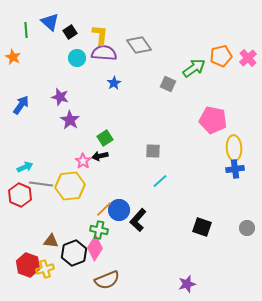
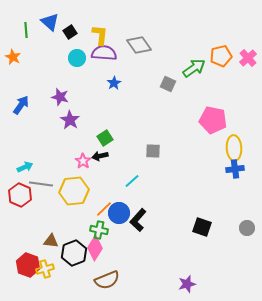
cyan line at (160, 181): moved 28 px left
yellow hexagon at (70, 186): moved 4 px right, 5 px down
blue circle at (119, 210): moved 3 px down
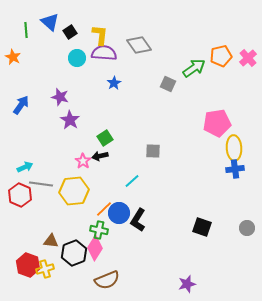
pink pentagon at (213, 120): moved 4 px right, 3 px down; rotated 20 degrees counterclockwise
black L-shape at (138, 220): rotated 10 degrees counterclockwise
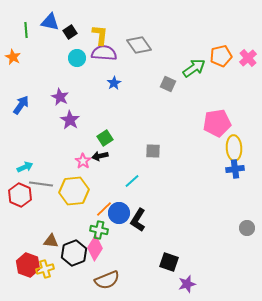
blue triangle at (50, 22): rotated 30 degrees counterclockwise
purple star at (60, 97): rotated 12 degrees clockwise
black square at (202, 227): moved 33 px left, 35 px down
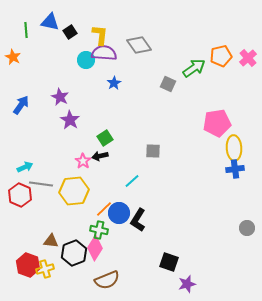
cyan circle at (77, 58): moved 9 px right, 2 px down
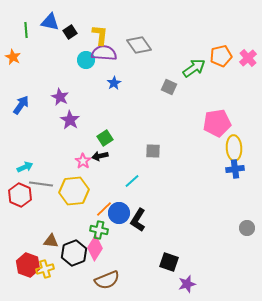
gray square at (168, 84): moved 1 px right, 3 px down
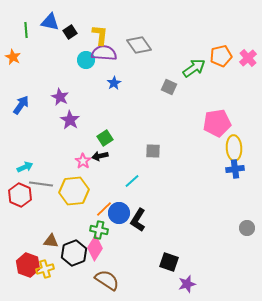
brown semicircle at (107, 280): rotated 125 degrees counterclockwise
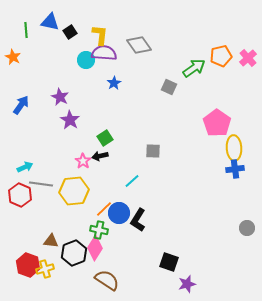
pink pentagon at (217, 123): rotated 28 degrees counterclockwise
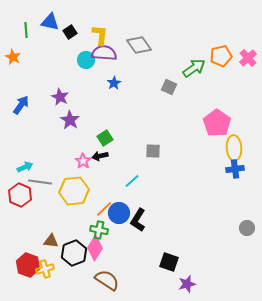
gray line at (41, 184): moved 1 px left, 2 px up
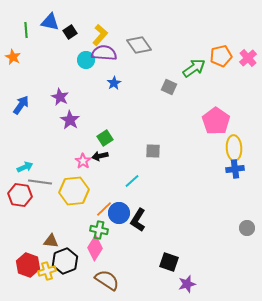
yellow L-shape at (100, 35): rotated 35 degrees clockwise
pink pentagon at (217, 123): moved 1 px left, 2 px up
red hexagon at (20, 195): rotated 15 degrees counterclockwise
black hexagon at (74, 253): moved 9 px left, 8 px down
yellow cross at (45, 269): moved 2 px right, 2 px down
